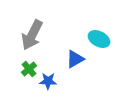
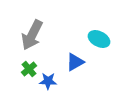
blue triangle: moved 3 px down
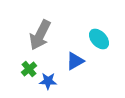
gray arrow: moved 8 px right
cyan ellipse: rotated 20 degrees clockwise
blue triangle: moved 1 px up
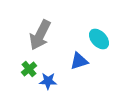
blue triangle: moved 4 px right; rotated 12 degrees clockwise
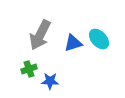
blue triangle: moved 6 px left, 18 px up
green cross: rotated 21 degrees clockwise
blue star: moved 2 px right
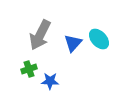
blue triangle: rotated 30 degrees counterclockwise
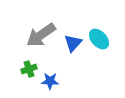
gray arrow: moved 1 px right; rotated 28 degrees clockwise
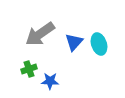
gray arrow: moved 1 px left, 1 px up
cyan ellipse: moved 5 px down; rotated 25 degrees clockwise
blue triangle: moved 1 px right, 1 px up
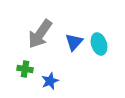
gray arrow: rotated 20 degrees counterclockwise
green cross: moved 4 px left; rotated 28 degrees clockwise
blue star: rotated 24 degrees counterclockwise
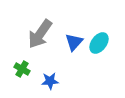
cyan ellipse: moved 1 px up; rotated 55 degrees clockwise
green cross: moved 3 px left; rotated 21 degrees clockwise
blue star: rotated 18 degrees clockwise
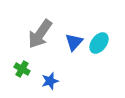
blue star: rotated 12 degrees counterclockwise
